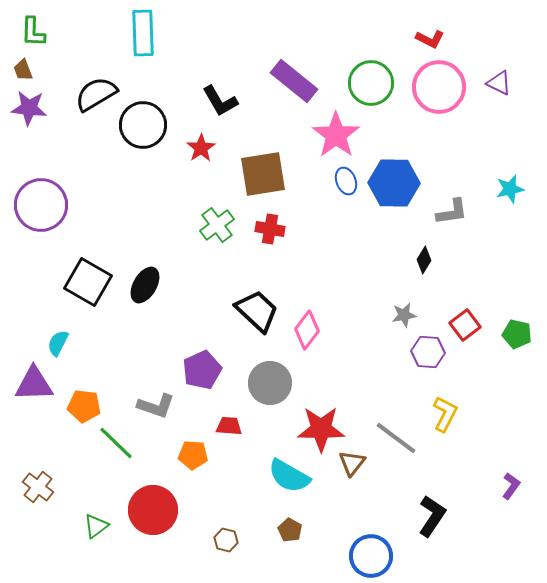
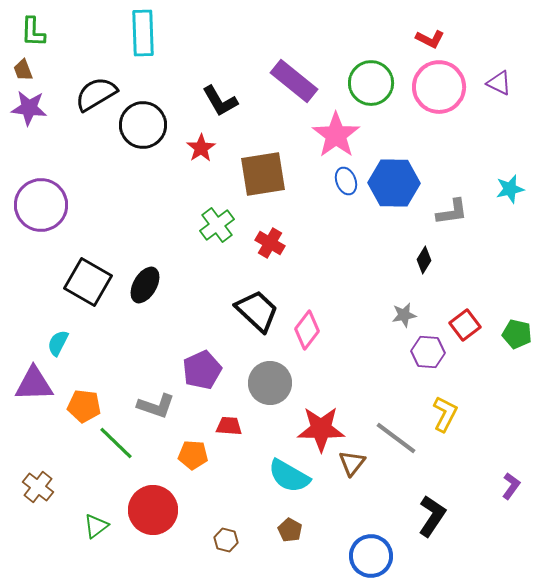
red cross at (270, 229): moved 14 px down; rotated 20 degrees clockwise
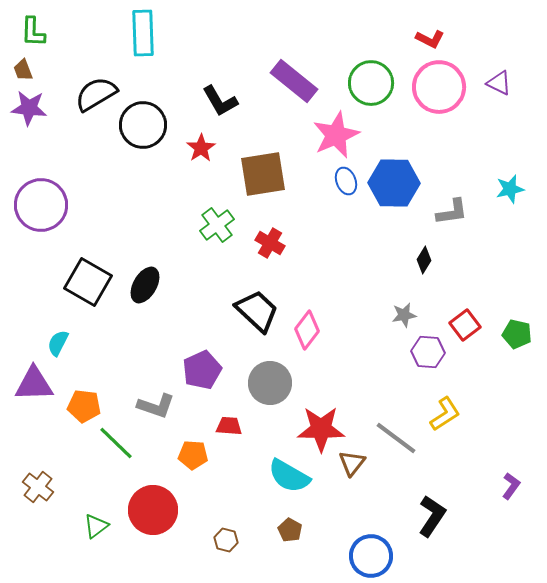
pink star at (336, 135): rotated 12 degrees clockwise
yellow L-shape at (445, 414): rotated 30 degrees clockwise
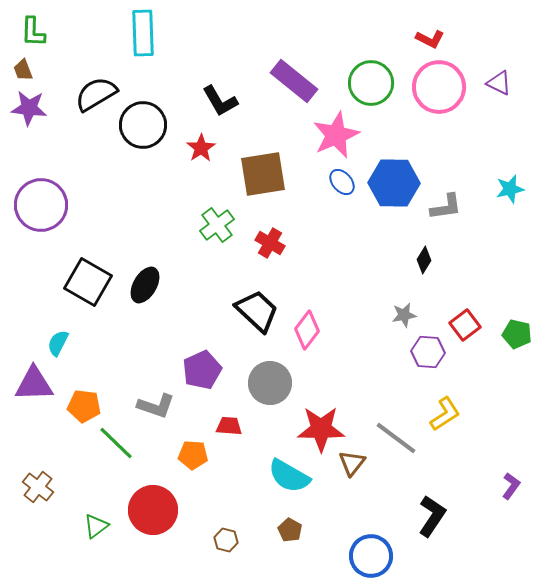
blue ellipse at (346, 181): moved 4 px left, 1 px down; rotated 20 degrees counterclockwise
gray L-shape at (452, 212): moved 6 px left, 5 px up
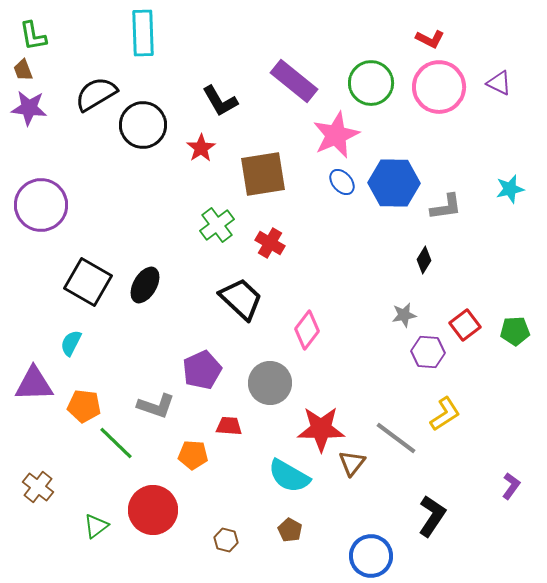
green L-shape at (33, 32): moved 4 px down; rotated 12 degrees counterclockwise
black trapezoid at (257, 311): moved 16 px left, 12 px up
green pentagon at (517, 334): moved 2 px left, 3 px up; rotated 16 degrees counterclockwise
cyan semicircle at (58, 343): moved 13 px right
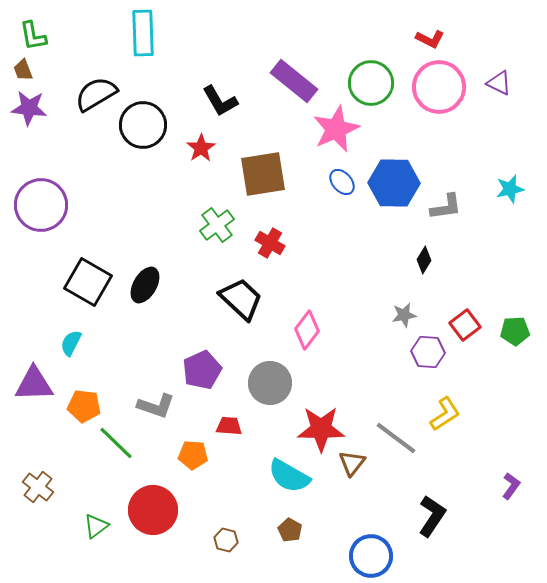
pink star at (336, 135): moved 6 px up
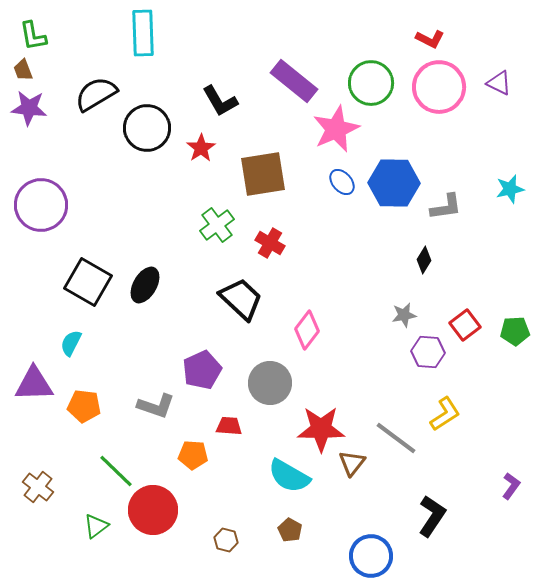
black circle at (143, 125): moved 4 px right, 3 px down
green line at (116, 443): moved 28 px down
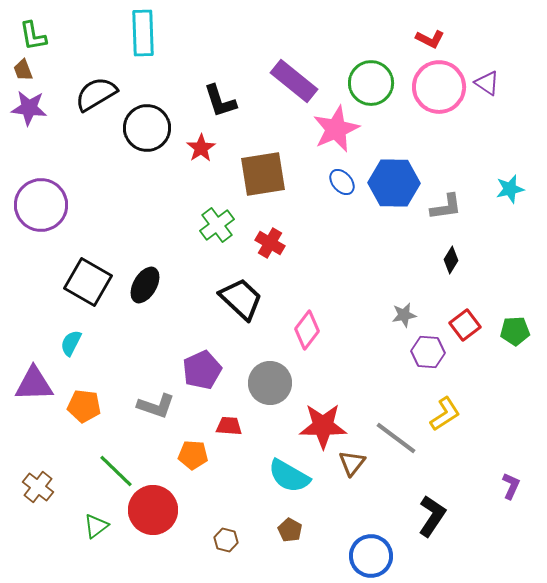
purple triangle at (499, 83): moved 12 px left; rotated 8 degrees clockwise
black L-shape at (220, 101): rotated 12 degrees clockwise
black diamond at (424, 260): moved 27 px right
red star at (321, 429): moved 2 px right, 3 px up
purple L-shape at (511, 486): rotated 12 degrees counterclockwise
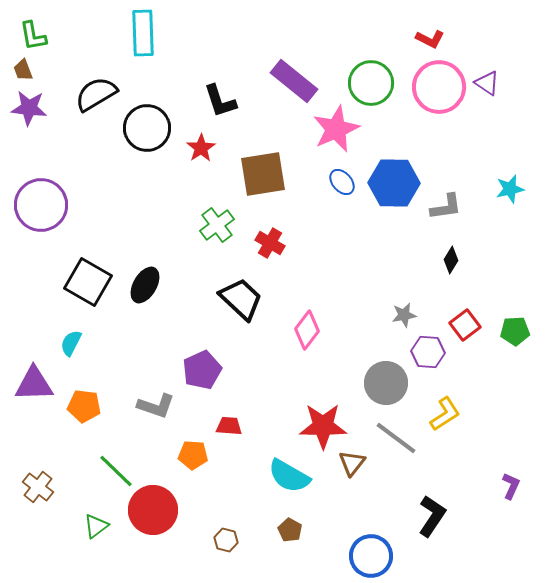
gray circle at (270, 383): moved 116 px right
